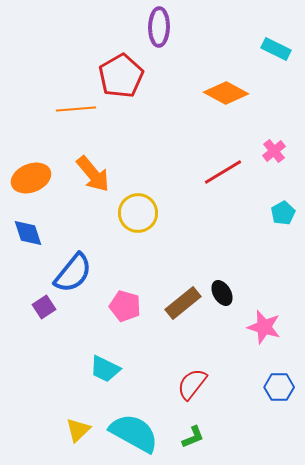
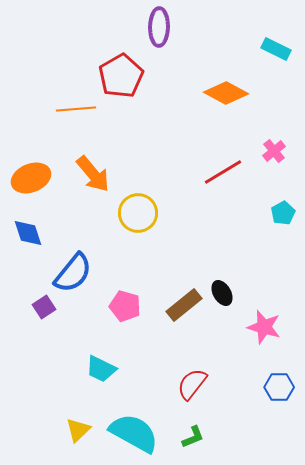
brown rectangle: moved 1 px right, 2 px down
cyan trapezoid: moved 4 px left
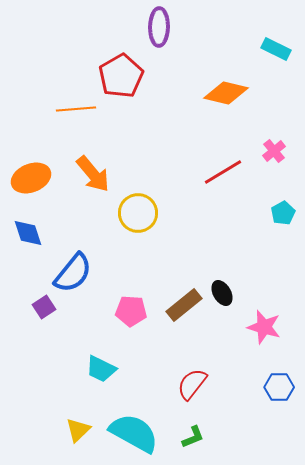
orange diamond: rotated 15 degrees counterclockwise
pink pentagon: moved 6 px right, 5 px down; rotated 12 degrees counterclockwise
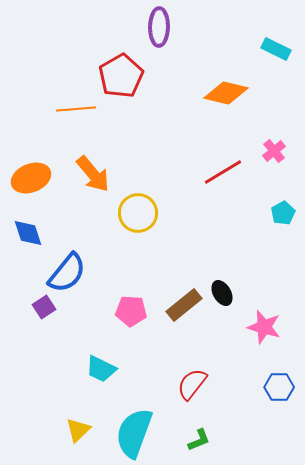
blue semicircle: moved 6 px left
cyan semicircle: rotated 99 degrees counterclockwise
green L-shape: moved 6 px right, 3 px down
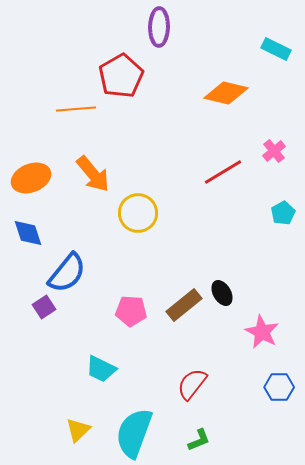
pink star: moved 2 px left, 5 px down; rotated 12 degrees clockwise
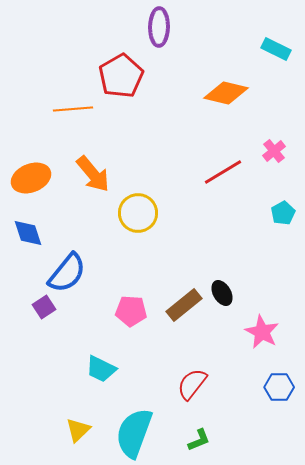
orange line: moved 3 px left
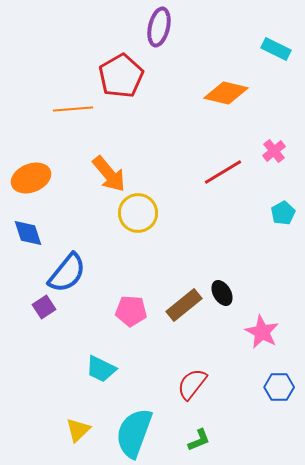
purple ellipse: rotated 12 degrees clockwise
orange arrow: moved 16 px right
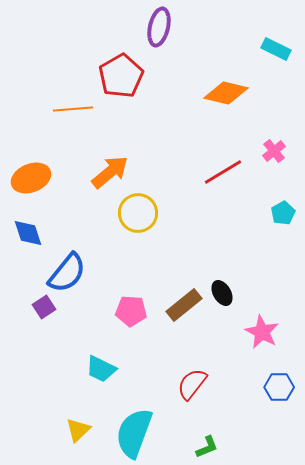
orange arrow: moved 1 px right, 2 px up; rotated 90 degrees counterclockwise
green L-shape: moved 8 px right, 7 px down
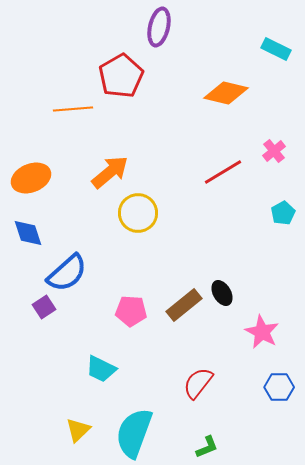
blue semicircle: rotated 9 degrees clockwise
red semicircle: moved 6 px right, 1 px up
